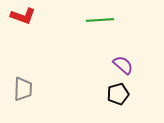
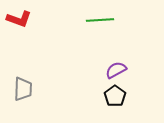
red L-shape: moved 4 px left, 3 px down
purple semicircle: moved 7 px left, 5 px down; rotated 70 degrees counterclockwise
black pentagon: moved 3 px left, 2 px down; rotated 20 degrees counterclockwise
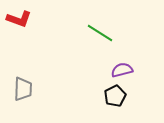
green line: moved 13 px down; rotated 36 degrees clockwise
purple semicircle: moved 6 px right; rotated 15 degrees clockwise
black pentagon: rotated 10 degrees clockwise
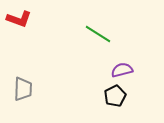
green line: moved 2 px left, 1 px down
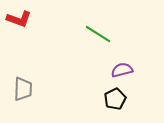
black pentagon: moved 3 px down
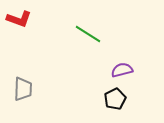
green line: moved 10 px left
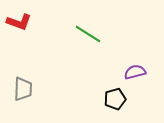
red L-shape: moved 3 px down
purple semicircle: moved 13 px right, 2 px down
black pentagon: rotated 10 degrees clockwise
